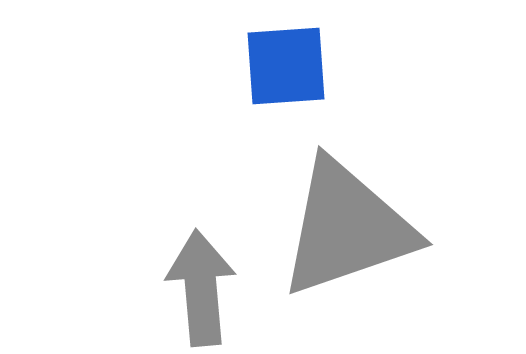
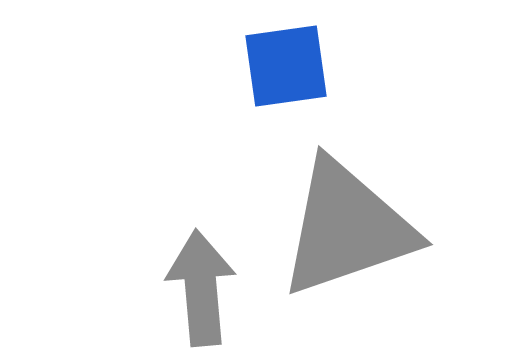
blue square: rotated 4 degrees counterclockwise
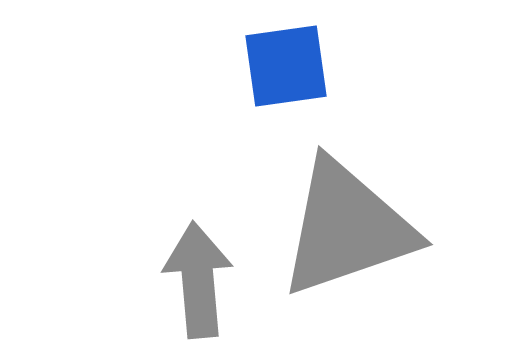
gray arrow: moved 3 px left, 8 px up
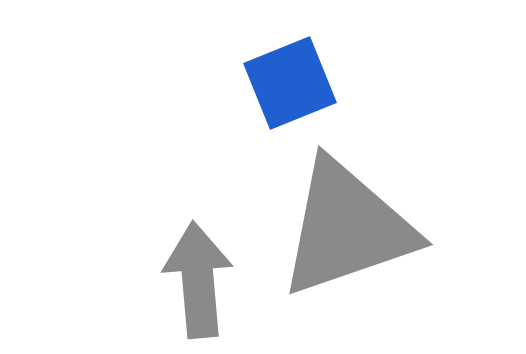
blue square: moved 4 px right, 17 px down; rotated 14 degrees counterclockwise
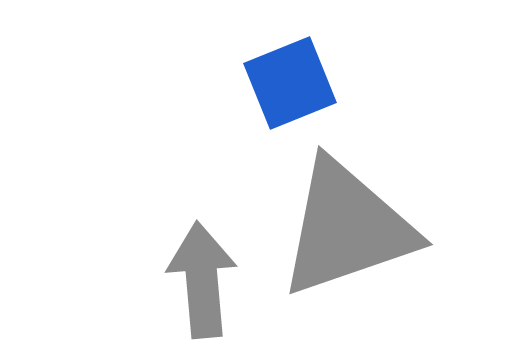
gray arrow: moved 4 px right
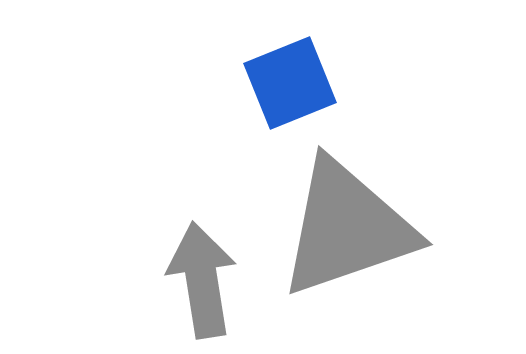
gray arrow: rotated 4 degrees counterclockwise
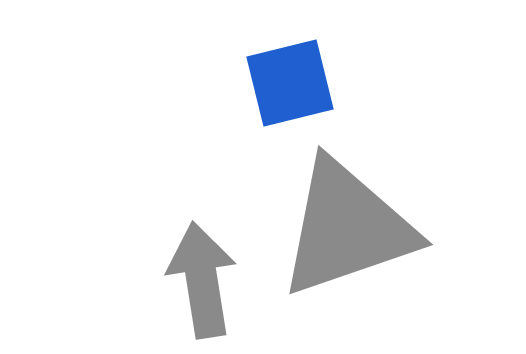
blue square: rotated 8 degrees clockwise
